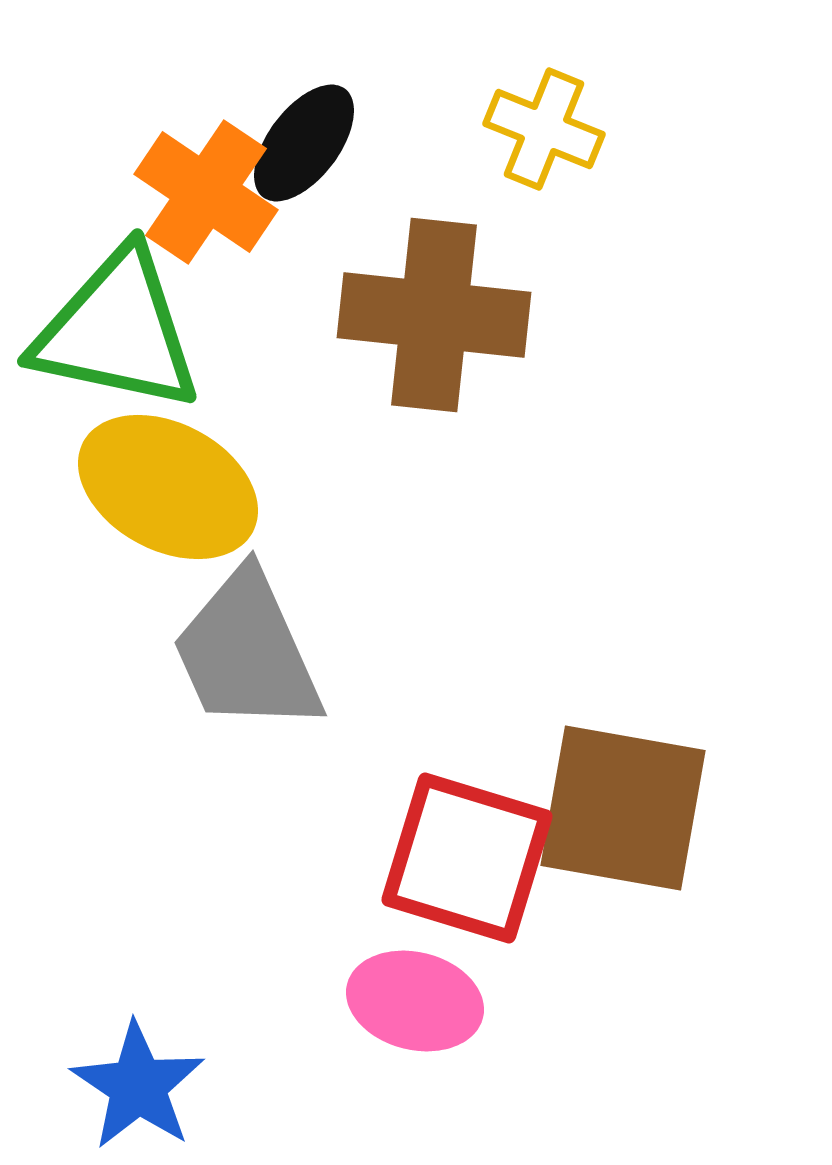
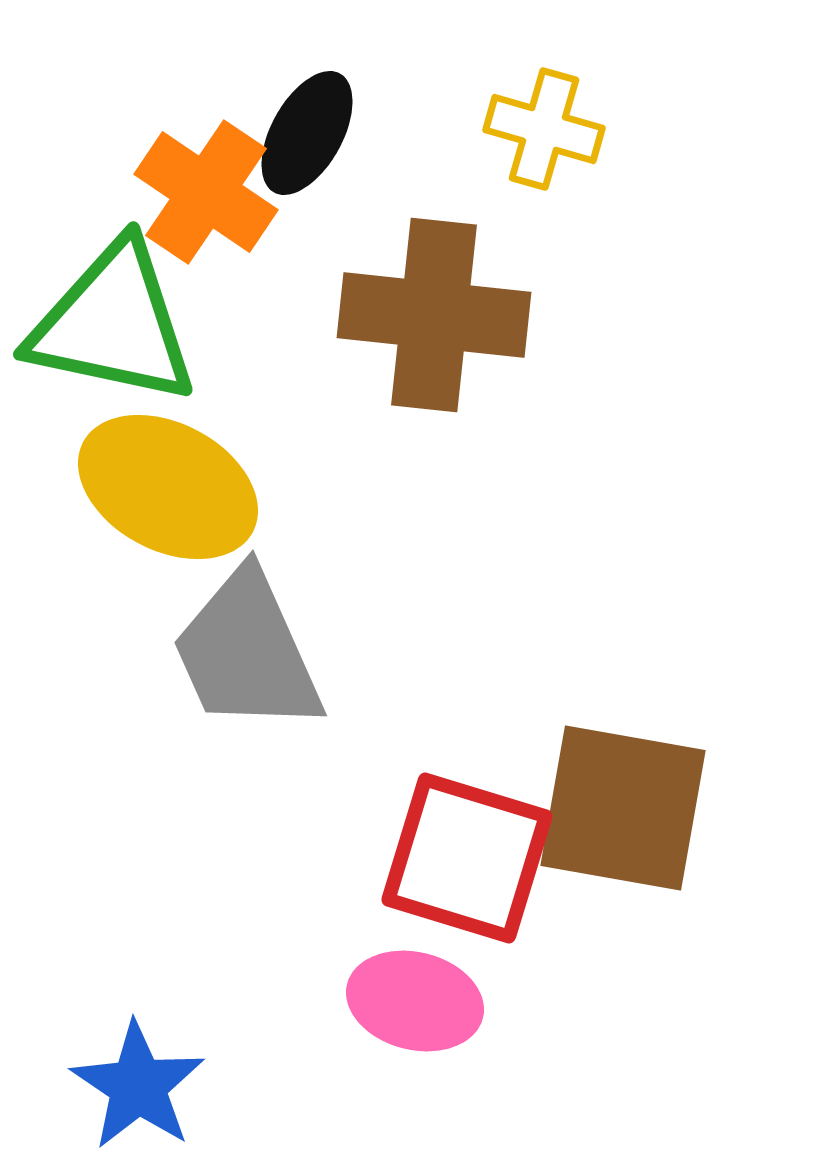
yellow cross: rotated 6 degrees counterclockwise
black ellipse: moved 3 px right, 10 px up; rotated 8 degrees counterclockwise
green triangle: moved 4 px left, 7 px up
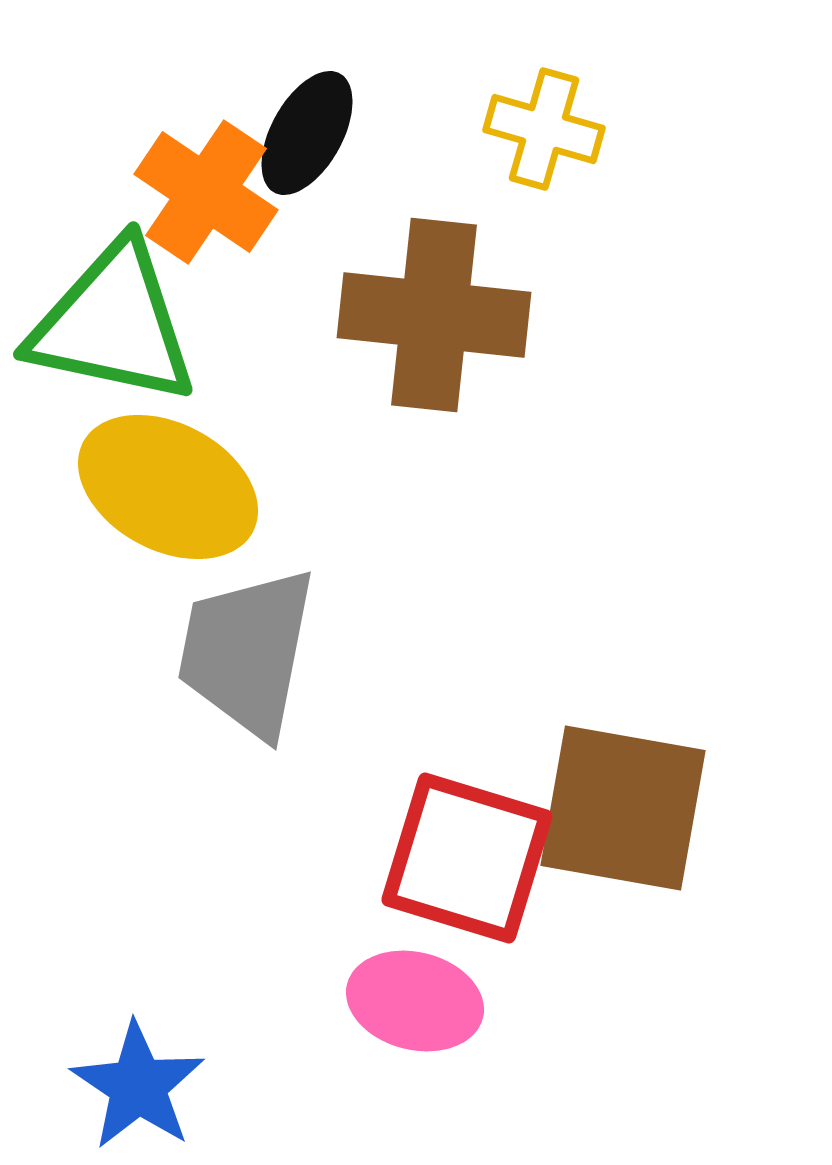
gray trapezoid: rotated 35 degrees clockwise
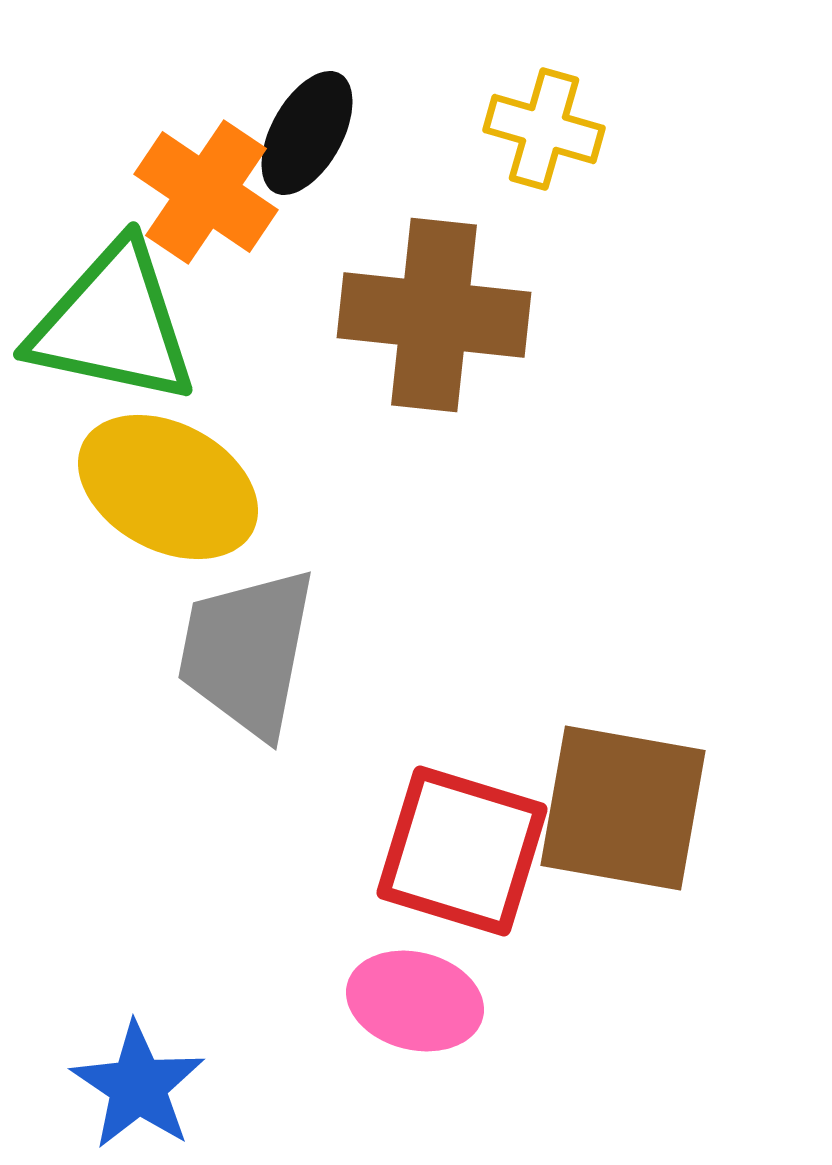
red square: moved 5 px left, 7 px up
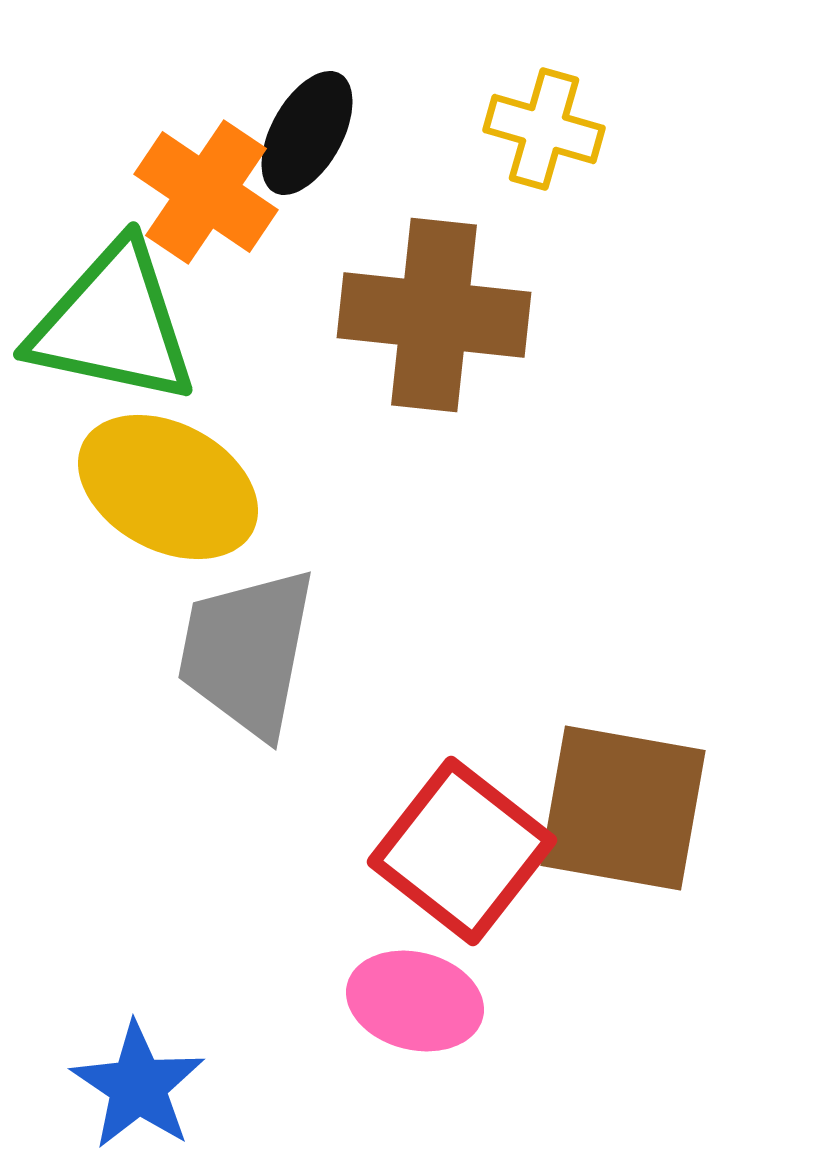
red square: rotated 21 degrees clockwise
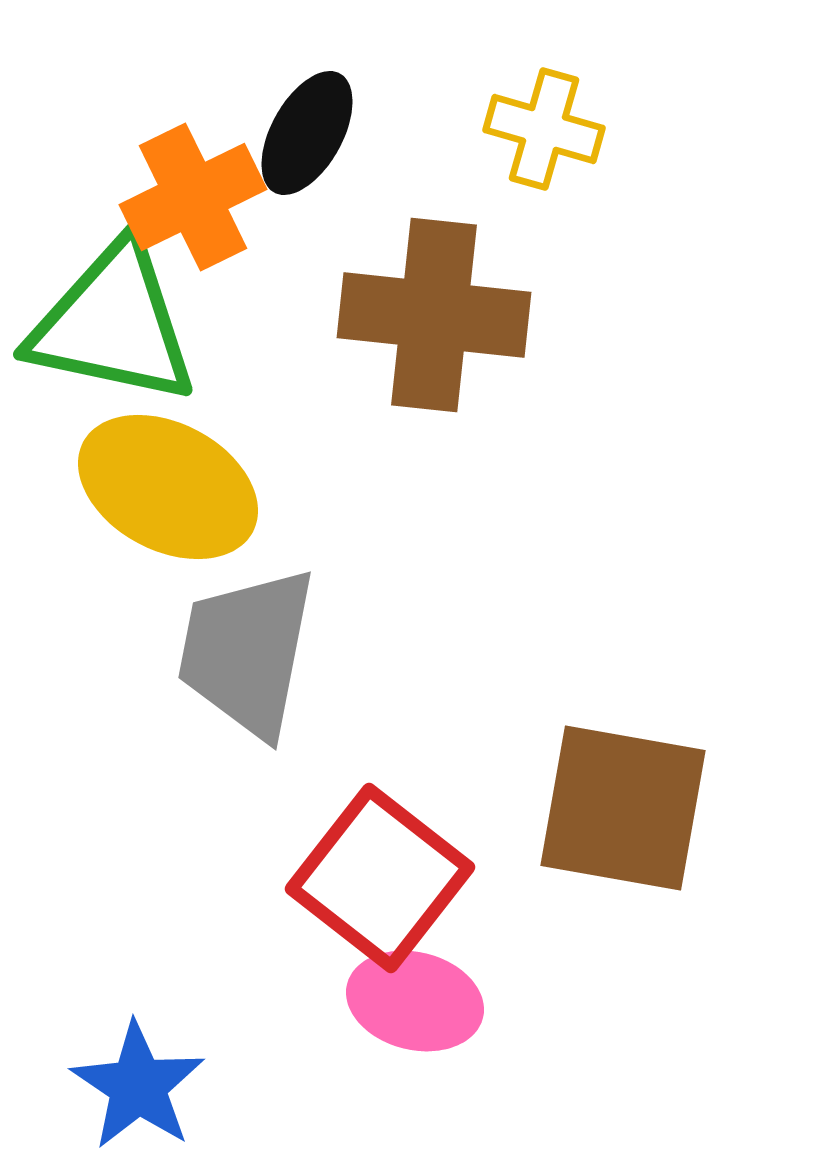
orange cross: moved 13 px left, 5 px down; rotated 30 degrees clockwise
red square: moved 82 px left, 27 px down
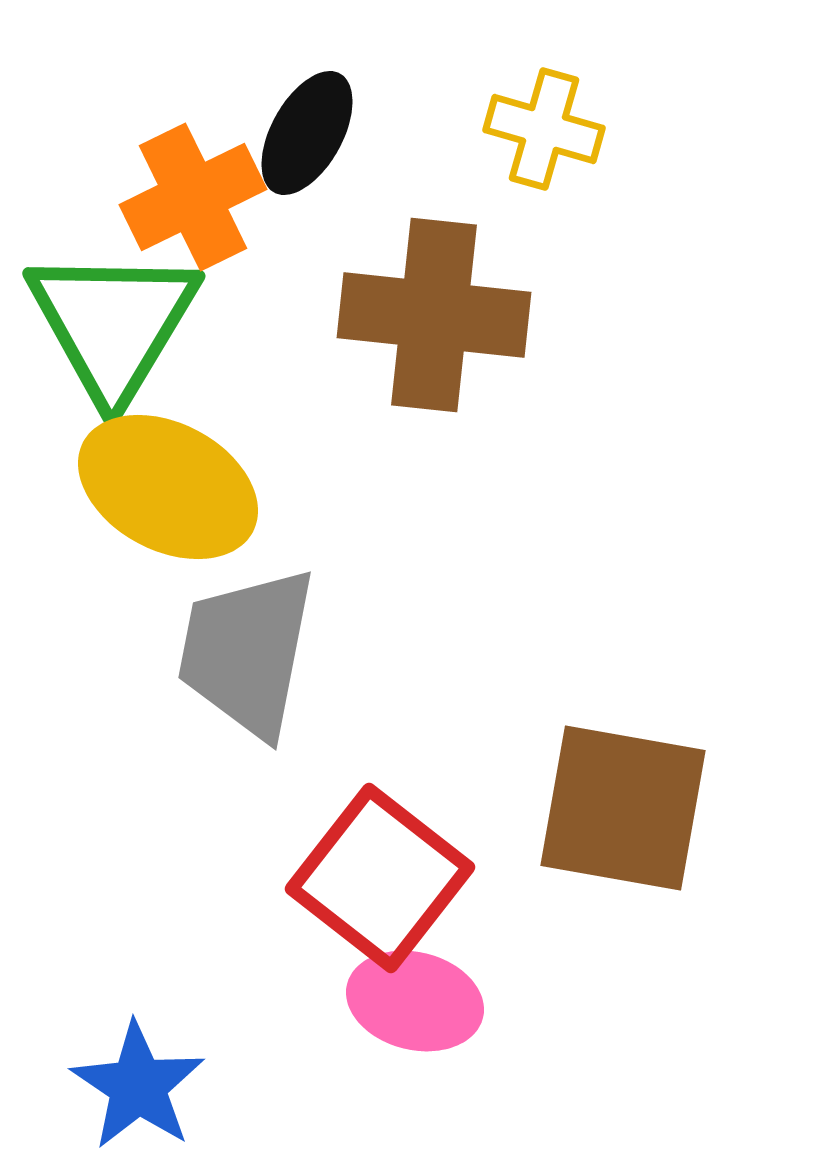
green triangle: rotated 49 degrees clockwise
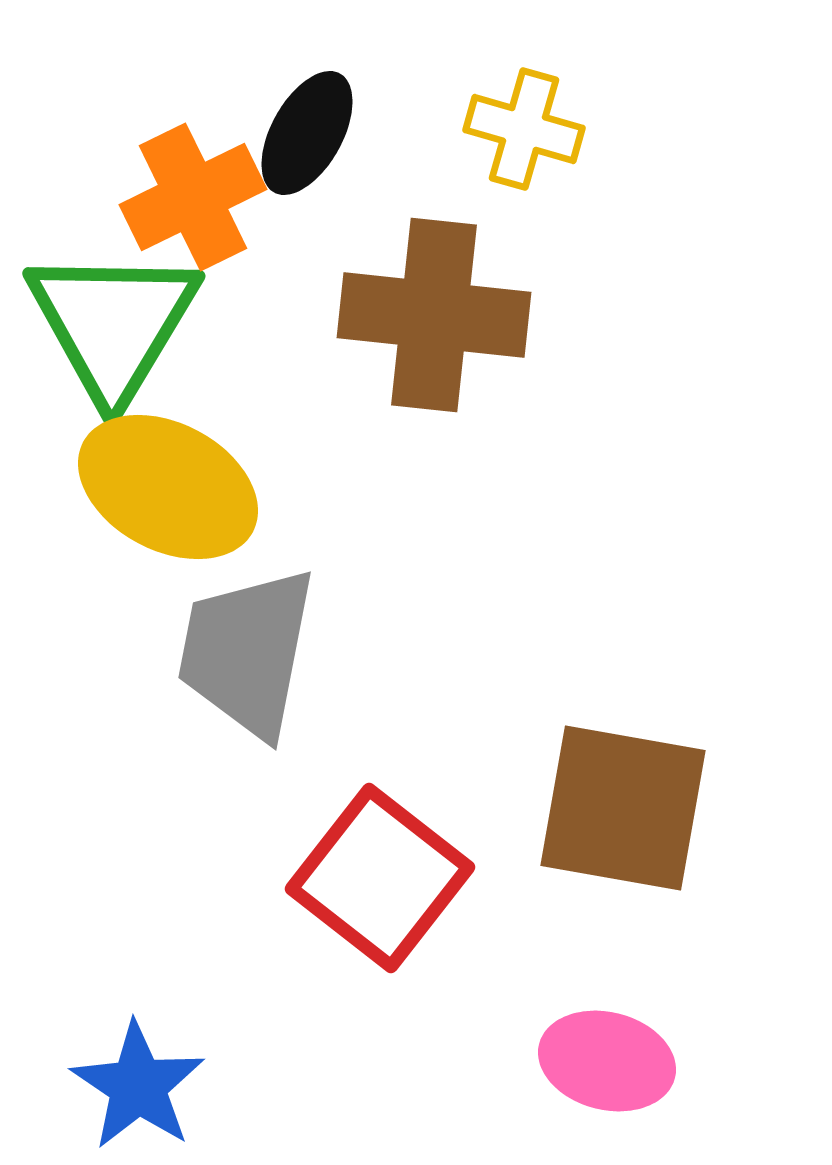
yellow cross: moved 20 px left
pink ellipse: moved 192 px right, 60 px down
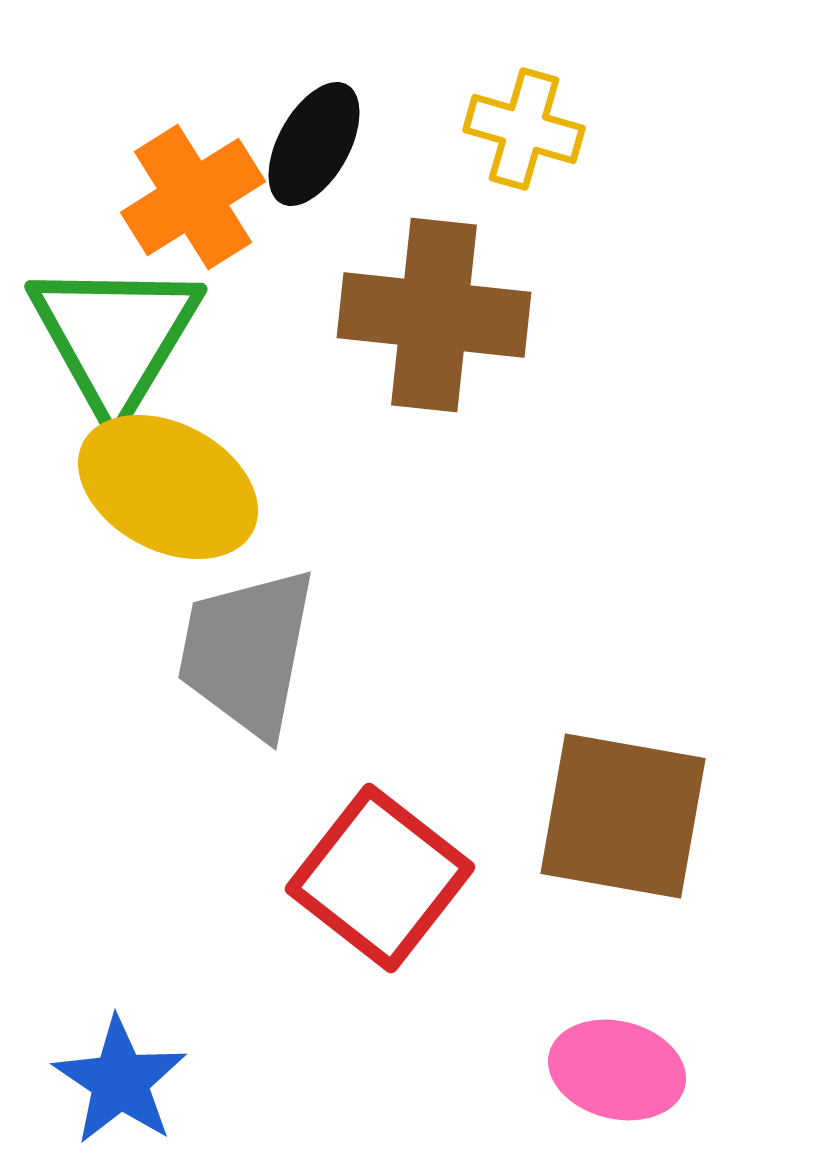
black ellipse: moved 7 px right, 11 px down
orange cross: rotated 6 degrees counterclockwise
green triangle: moved 2 px right, 13 px down
brown square: moved 8 px down
pink ellipse: moved 10 px right, 9 px down
blue star: moved 18 px left, 5 px up
